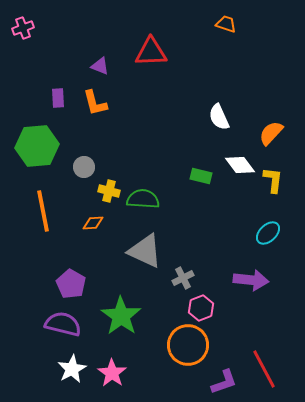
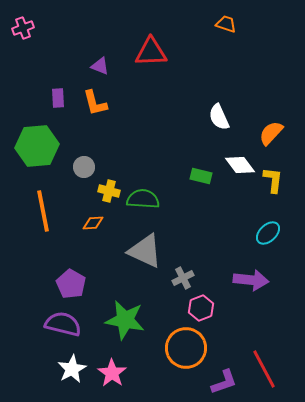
green star: moved 4 px right, 4 px down; rotated 24 degrees counterclockwise
orange circle: moved 2 px left, 3 px down
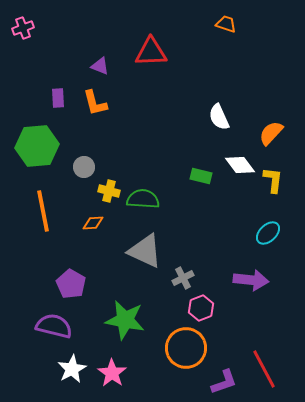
purple semicircle: moved 9 px left, 2 px down
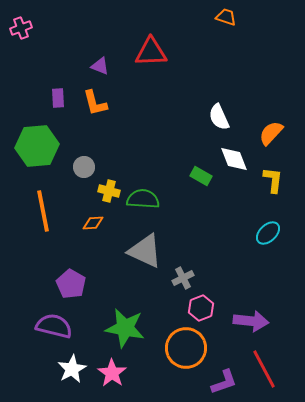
orange trapezoid: moved 7 px up
pink cross: moved 2 px left
white diamond: moved 6 px left, 6 px up; rotated 16 degrees clockwise
green rectangle: rotated 15 degrees clockwise
purple arrow: moved 41 px down
green star: moved 8 px down
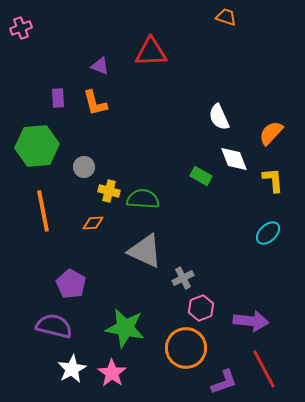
yellow L-shape: rotated 12 degrees counterclockwise
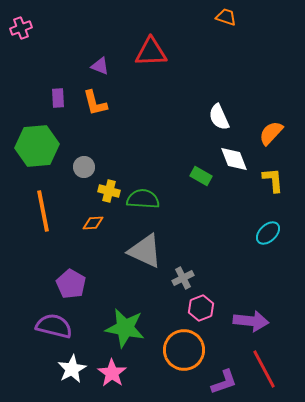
orange circle: moved 2 px left, 2 px down
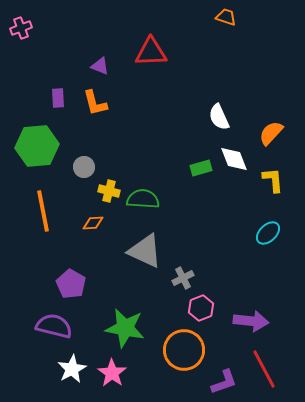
green rectangle: moved 8 px up; rotated 45 degrees counterclockwise
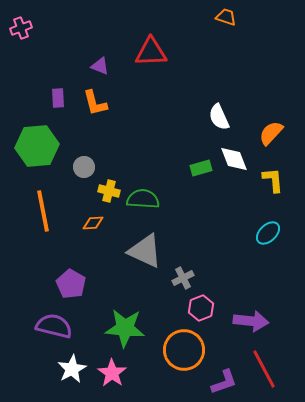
green star: rotated 6 degrees counterclockwise
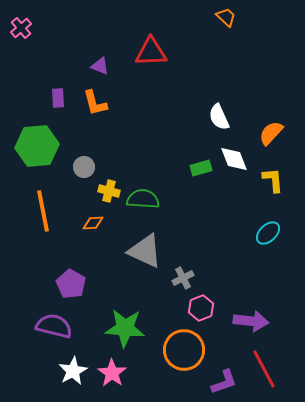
orange trapezoid: rotated 25 degrees clockwise
pink cross: rotated 20 degrees counterclockwise
white star: moved 1 px right, 2 px down
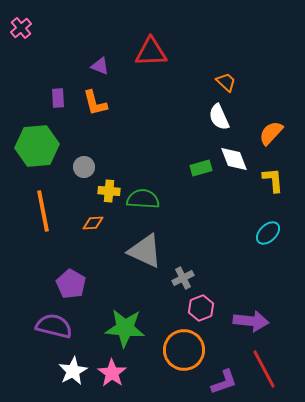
orange trapezoid: moved 65 px down
yellow cross: rotated 10 degrees counterclockwise
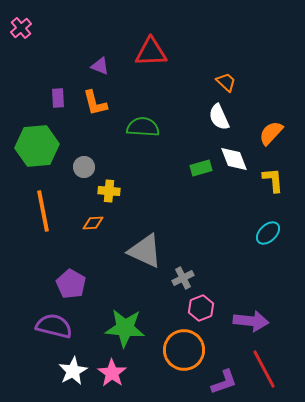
green semicircle: moved 72 px up
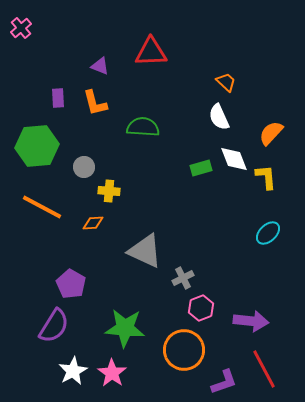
yellow L-shape: moved 7 px left, 3 px up
orange line: moved 1 px left, 4 px up; rotated 51 degrees counterclockwise
purple semicircle: rotated 108 degrees clockwise
